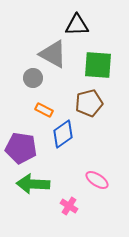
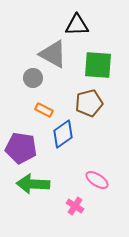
pink cross: moved 6 px right
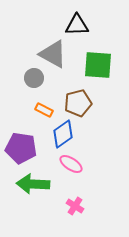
gray circle: moved 1 px right
brown pentagon: moved 11 px left
pink ellipse: moved 26 px left, 16 px up
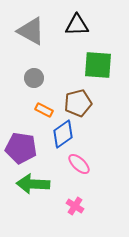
gray triangle: moved 22 px left, 23 px up
pink ellipse: moved 8 px right; rotated 10 degrees clockwise
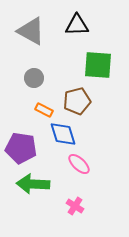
brown pentagon: moved 1 px left, 2 px up
blue diamond: rotated 72 degrees counterclockwise
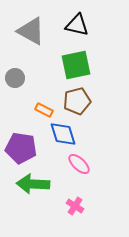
black triangle: rotated 15 degrees clockwise
green square: moved 22 px left; rotated 16 degrees counterclockwise
gray circle: moved 19 px left
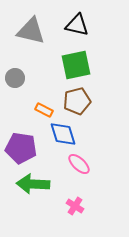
gray triangle: rotated 16 degrees counterclockwise
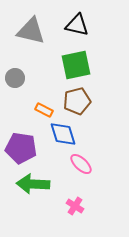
pink ellipse: moved 2 px right
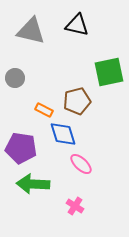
green square: moved 33 px right, 7 px down
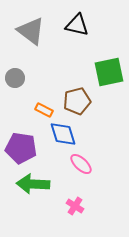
gray triangle: rotated 24 degrees clockwise
